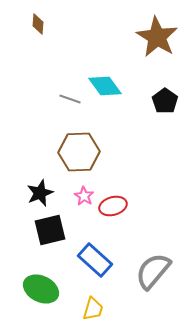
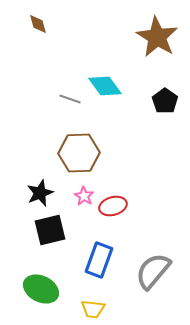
brown diamond: rotated 20 degrees counterclockwise
brown hexagon: moved 1 px down
blue rectangle: moved 4 px right; rotated 68 degrees clockwise
yellow trapezoid: rotated 80 degrees clockwise
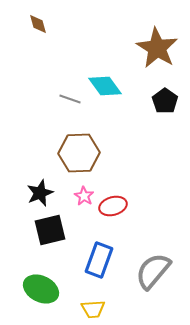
brown star: moved 11 px down
yellow trapezoid: rotated 10 degrees counterclockwise
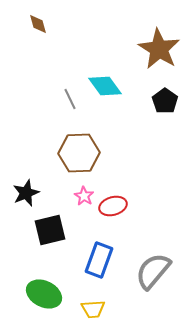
brown star: moved 2 px right, 1 px down
gray line: rotated 45 degrees clockwise
black star: moved 14 px left
green ellipse: moved 3 px right, 5 px down
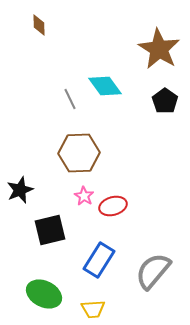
brown diamond: moved 1 px right, 1 px down; rotated 15 degrees clockwise
black star: moved 6 px left, 3 px up
blue rectangle: rotated 12 degrees clockwise
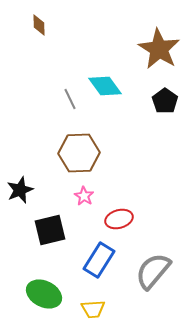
red ellipse: moved 6 px right, 13 px down
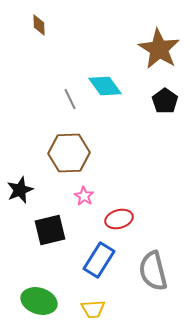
brown hexagon: moved 10 px left
gray semicircle: rotated 54 degrees counterclockwise
green ellipse: moved 5 px left, 7 px down; rotated 8 degrees counterclockwise
